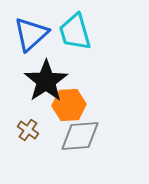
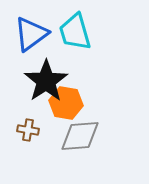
blue triangle: rotated 6 degrees clockwise
orange hexagon: moved 3 px left, 2 px up; rotated 12 degrees clockwise
brown cross: rotated 25 degrees counterclockwise
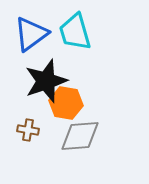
black star: rotated 15 degrees clockwise
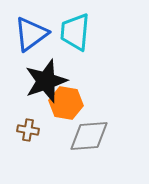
cyan trapezoid: rotated 21 degrees clockwise
gray diamond: moved 9 px right
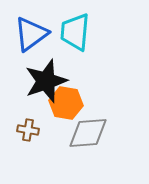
gray diamond: moved 1 px left, 3 px up
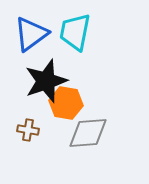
cyan trapezoid: rotated 6 degrees clockwise
